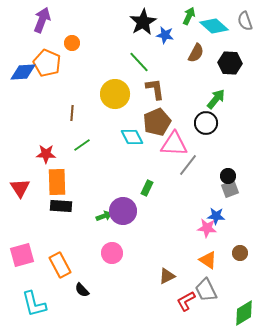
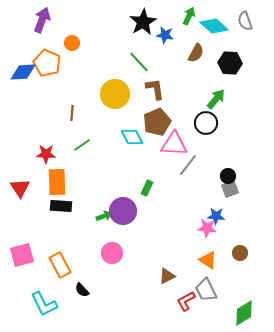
cyan L-shape at (34, 304): moved 10 px right; rotated 12 degrees counterclockwise
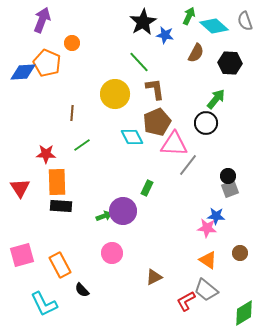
brown triangle at (167, 276): moved 13 px left, 1 px down
gray trapezoid at (206, 290): rotated 25 degrees counterclockwise
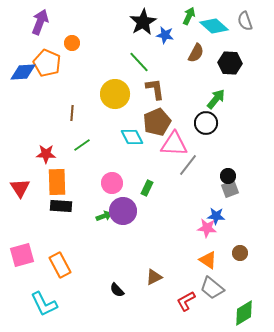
purple arrow at (42, 20): moved 2 px left, 2 px down
pink circle at (112, 253): moved 70 px up
black semicircle at (82, 290): moved 35 px right
gray trapezoid at (206, 290): moved 6 px right, 2 px up
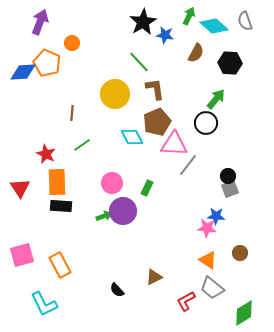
red star at (46, 154): rotated 24 degrees clockwise
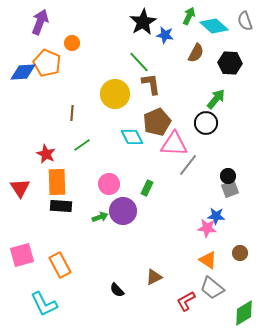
brown L-shape at (155, 89): moved 4 px left, 5 px up
pink circle at (112, 183): moved 3 px left, 1 px down
green arrow at (104, 216): moved 4 px left, 1 px down
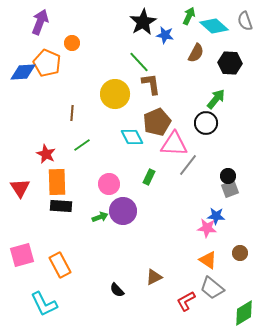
green rectangle at (147, 188): moved 2 px right, 11 px up
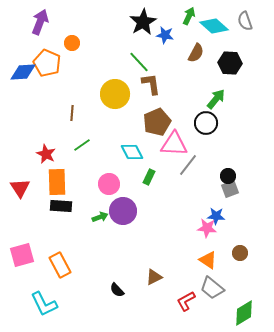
cyan diamond at (132, 137): moved 15 px down
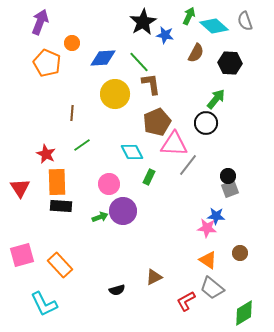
blue diamond at (23, 72): moved 80 px right, 14 px up
orange rectangle at (60, 265): rotated 15 degrees counterclockwise
black semicircle at (117, 290): rotated 63 degrees counterclockwise
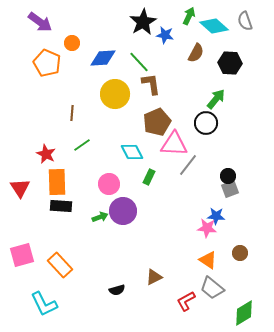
purple arrow at (40, 22): rotated 105 degrees clockwise
